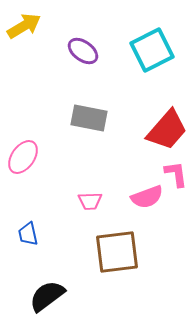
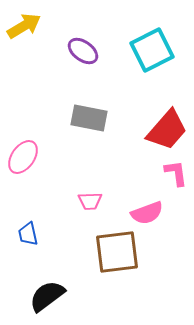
pink L-shape: moved 1 px up
pink semicircle: moved 16 px down
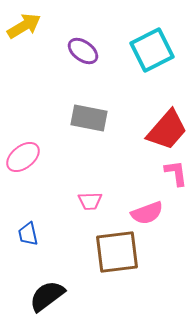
pink ellipse: rotated 16 degrees clockwise
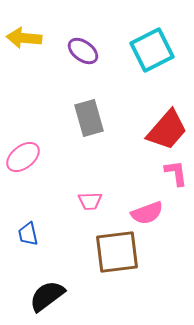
yellow arrow: moved 12 px down; rotated 144 degrees counterclockwise
gray rectangle: rotated 63 degrees clockwise
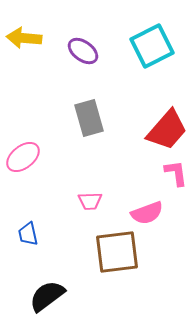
cyan square: moved 4 px up
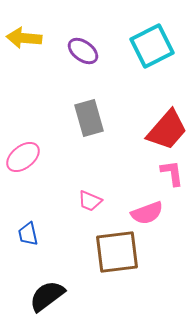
pink L-shape: moved 4 px left
pink trapezoid: rotated 25 degrees clockwise
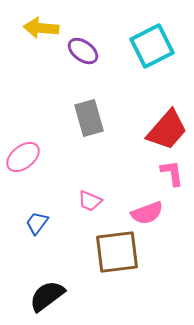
yellow arrow: moved 17 px right, 10 px up
blue trapezoid: moved 9 px right, 11 px up; rotated 50 degrees clockwise
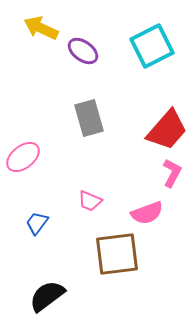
yellow arrow: rotated 20 degrees clockwise
pink L-shape: rotated 36 degrees clockwise
brown square: moved 2 px down
